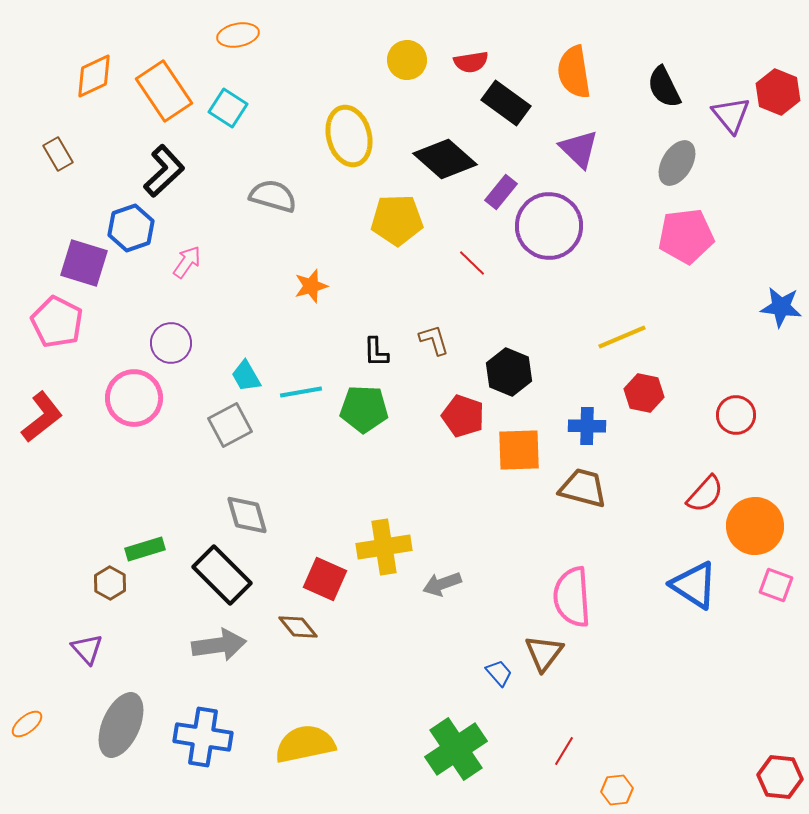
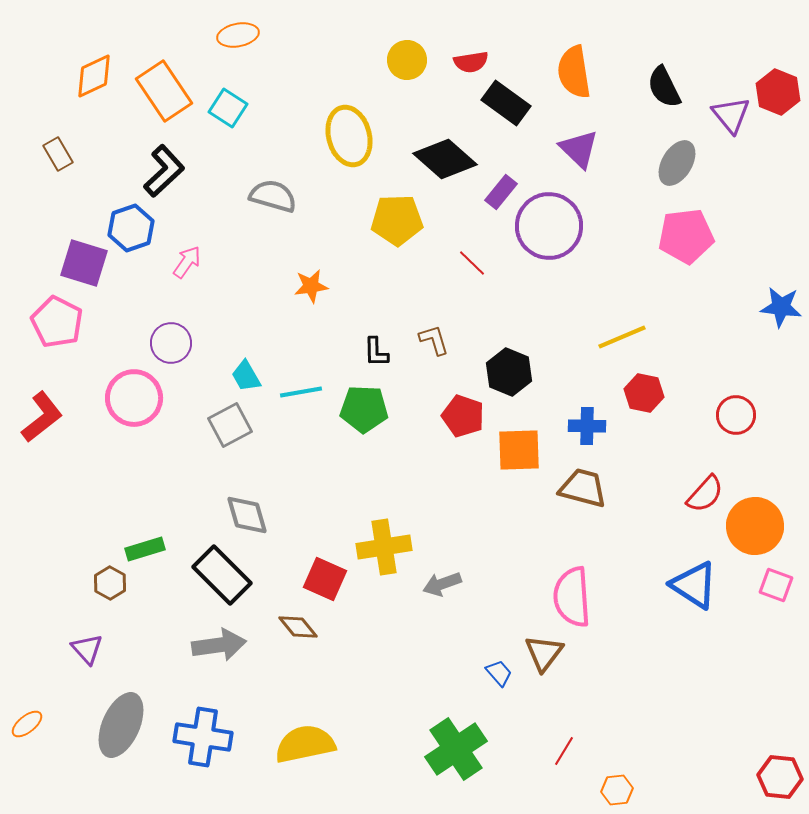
orange star at (311, 286): rotated 8 degrees clockwise
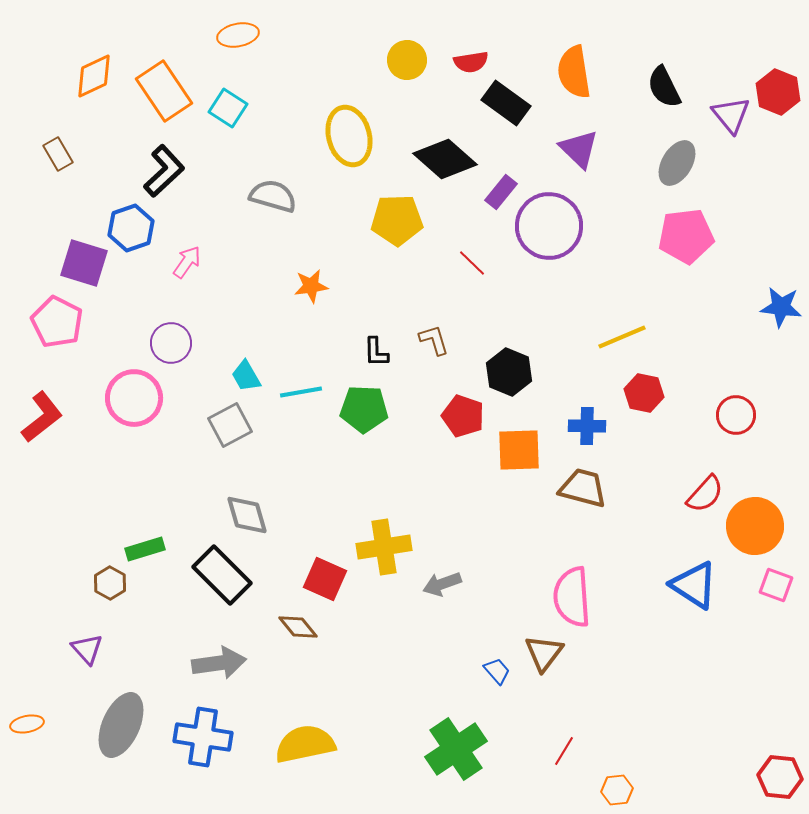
gray arrow at (219, 645): moved 18 px down
blue trapezoid at (499, 673): moved 2 px left, 2 px up
orange ellipse at (27, 724): rotated 28 degrees clockwise
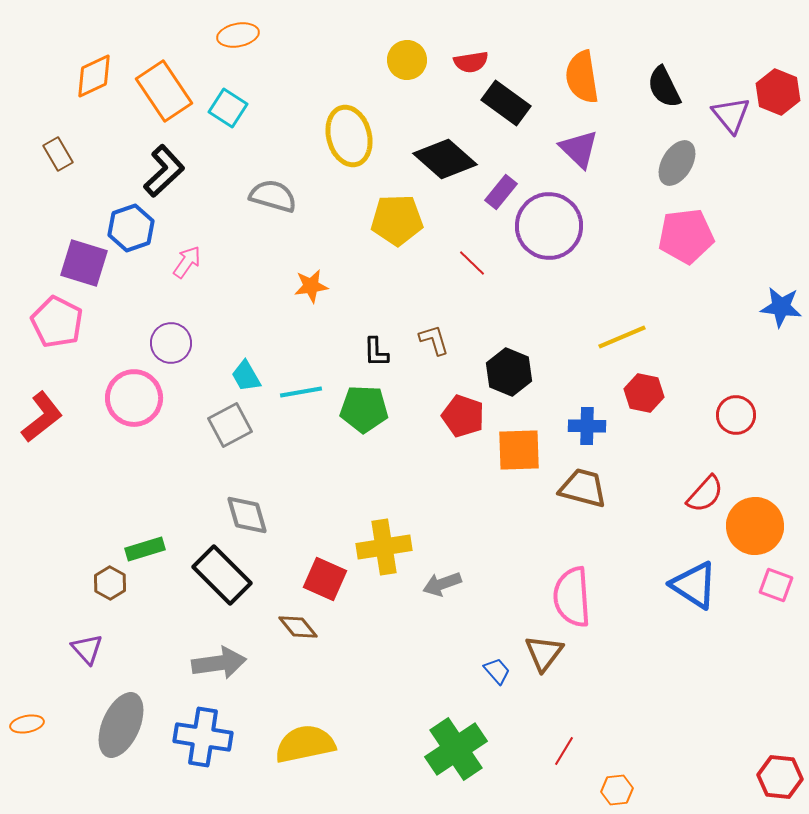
orange semicircle at (574, 72): moved 8 px right, 5 px down
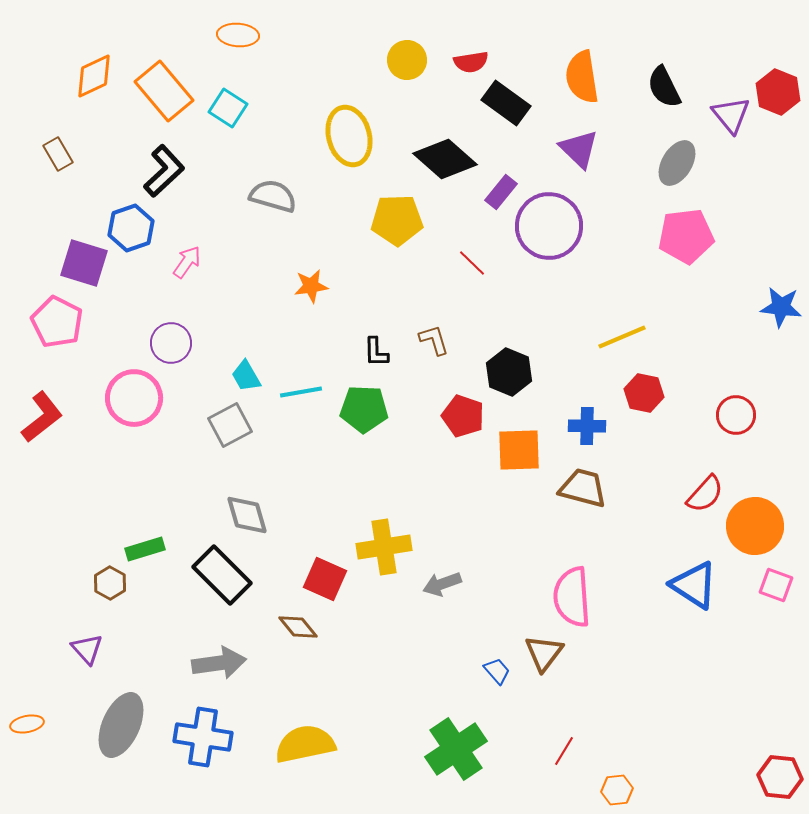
orange ellipse at (238, 35): rotated 15 degrees clockwise
orange rectangle at (164, 91): rotated 6 degrees counterclockwise
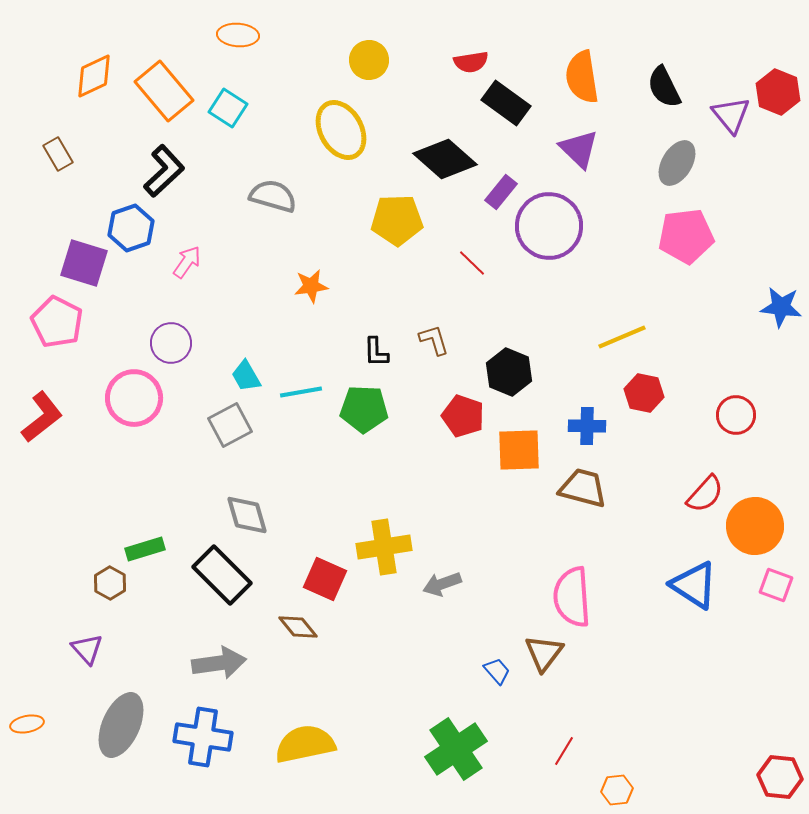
yellow circle at (407, 60): moved 38 px left
yellow ellipse at (349, 136): moved 8 px left, 6 px up; rotated 14 degrees counterclockwise
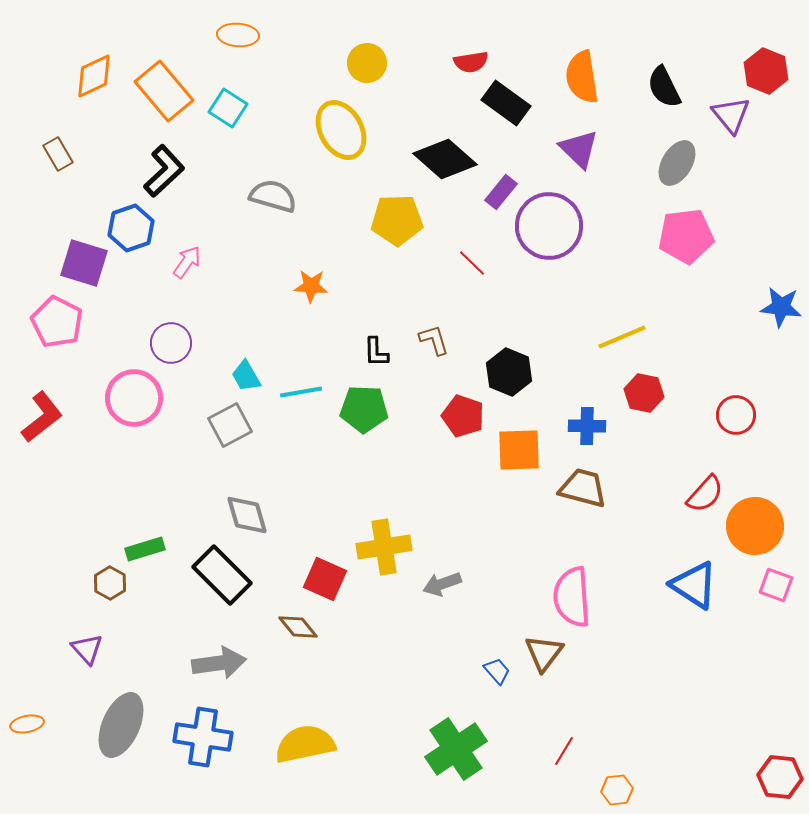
yellow circle at (369, 60): moved 2 px left, 3 px down
red hexagon at (778, 92): moved 12 px left, 21 px up
orange star at (311, 286): rotated 12 degrees clockwise
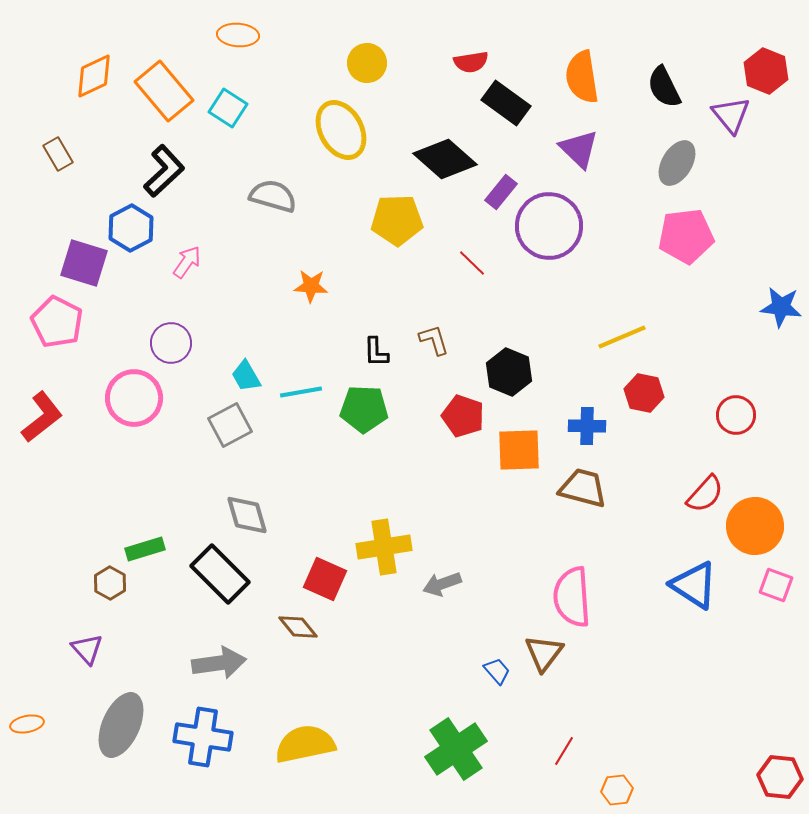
blue hexagon at (131, 228): rotated 9 degrees counterclockwise
black rectangle at (222, 575): moved 2 px left, 1 px up
